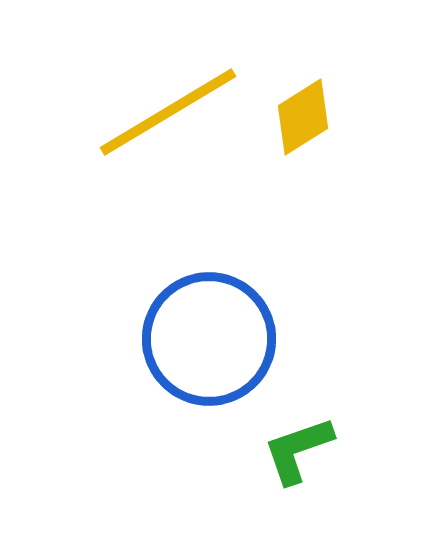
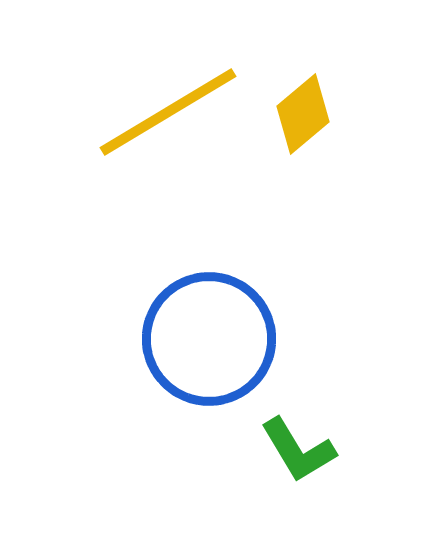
yellow diamond: moved 3 px up; rotated 8 degrees counterclockwise
green L-shape: rotated 102 degrees counterclockwise
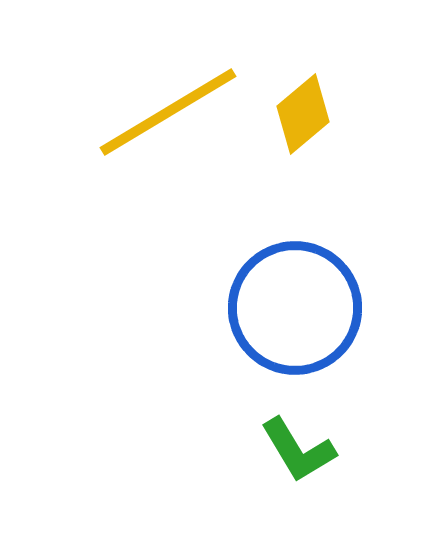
blue circle: moved 86 px right, 31 px up
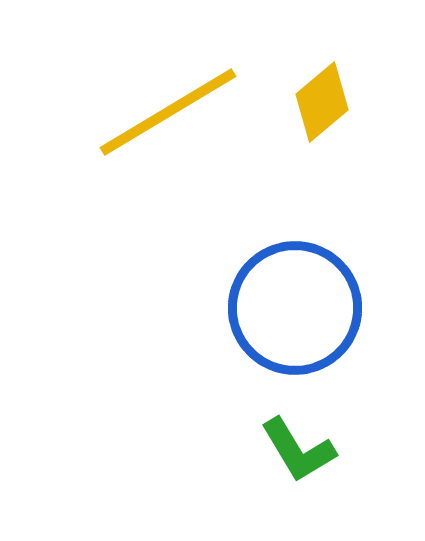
yellow diamond: moved 19 px right, 12 px up
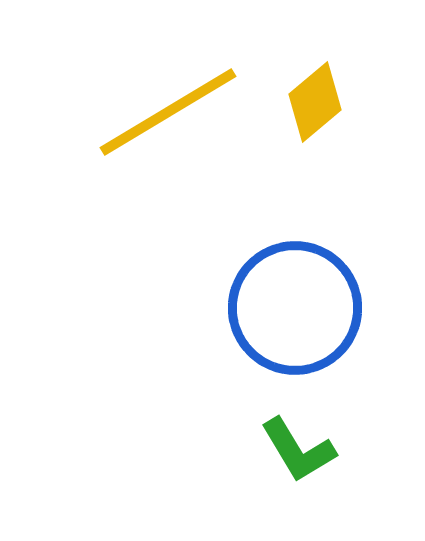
yellow diamond: moved 7 px left
